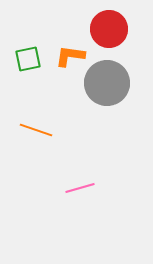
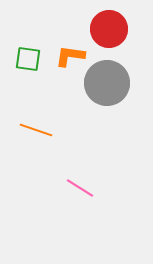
green square: rotated 20 degrees clockwise
pink line: rotated 48 degrees clockwise
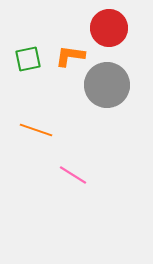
red circle: moved 1 px up
green square: rotated 20 degrees counterclockwise
gray circle: moved 2 px down
pink line: moved 7 px left, 13 px up
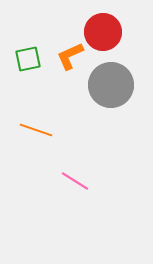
red circle: moved 6 px left, 4 px down
orange L-shape: rotated 32 degrees counterclockwise
gray circle: moved 4 px right
pink line: moved 2 px right, 6 px down
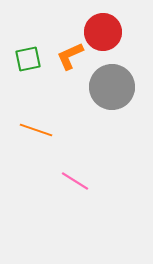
gray circle: moved 1 px right, 2 px down
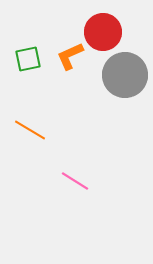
gray circle: moved 13 px right, 12 px up
orange line: moved 6 px left; rotated 12 degrees clockwise
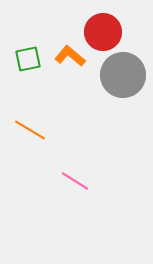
orange L-shape: rotated 64 degrees clockwise
gray circle: moved 2 px left
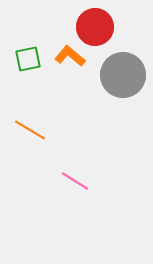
red circle: moved 8 px left, 5 px up
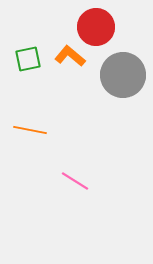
red circle: moved 1 px right
orange line: rotated 20 degrees counterclockwise
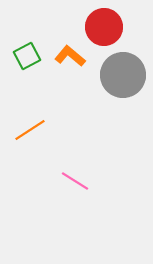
red circle: moved 8 px right
green square: moved 1 px left, 3 px up; rotated 16 degrees counterclockwise
orange line: rotated 44 degrees counterclockwise
